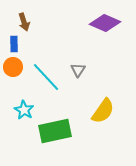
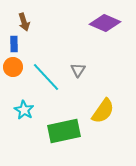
green rectangle: moved 9 px right
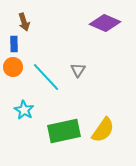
yellow semicircle: moved 19 px down
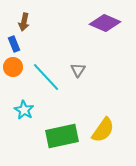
brown arrow: rotated 30 degrees clockwise
blue rectangle: rotated 21 degrees counterclockwise
green rectangle: moved 2 px left, 5 px down
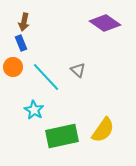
purple diamond: rotated 12 degrees clockwise
blue rectangle: moved 7 px right, 1 px up
gray triangle: rotated 21 degrees counterclockwise
cyan star: moved 10 px right
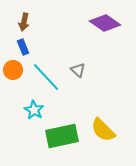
blue rectangle: moved 2 px right, 4 px down
orange circle: moved 3 px down
yellow semicircle: rotated 100 degrees clockwise
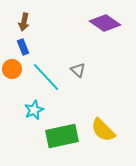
orange circle: moved 1 px left, 1 px up
cyan star: rotated 18 degrees clockwise
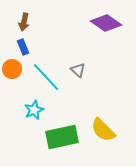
purple diamond: moved 1 px right
green rectangle: moved 1 px down
